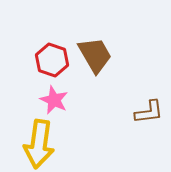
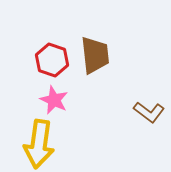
brown trapezoid: rotated 24 degrees clockwise
brown L-shape: rotated 44 degrees clockwise
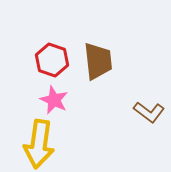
brown trapezoid: moved 3 px right, 6 px down
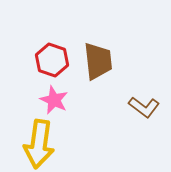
brown L-shape: moved 5 px left, 5 px up
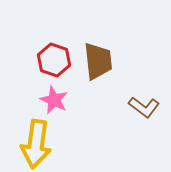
red hexagon: moved 2 px right
yellow arrow: moved 3 px left
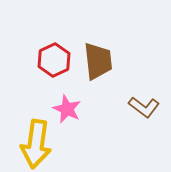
red hexagon: rotated 16 degrees clockwise
pink star: moved 13 px right, 9 px down
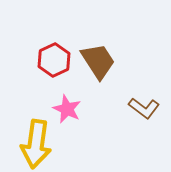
brown trapezoid: rotated 27 degrees counterclockwise
brown L-shape: moved 1 px down
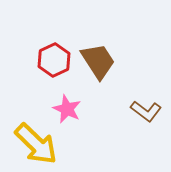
brown L-shape: moved 2 px right, 3 px down
yellow arrow: rotated 54 degrees counterclockwise
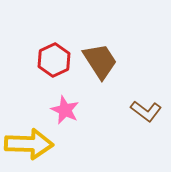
brown trapezoid: moved 2 px right
pink star: moved 2 px left, 1 px down
yellow arrow: moved 7 px left; rotated 42 degrees counterclockwise
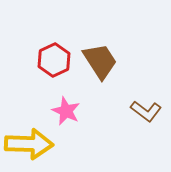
pink star: moved 1 px right, 1 px down
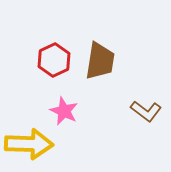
brown trapezoid: rotated 42 degrees clockwise
pink star: moved 2 px left
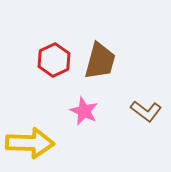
brown trapezoid: rotated 6 degrees clockwise
pink star: moved 20 px right
yellow arrow: moved 1 px right, 1 px up
